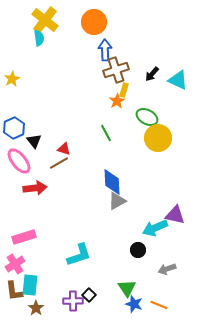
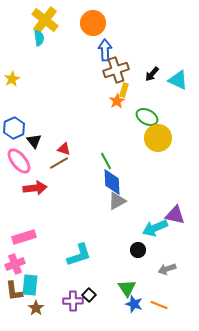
orange circle: moved 1 px left, 1 px down
green line: moved 28 px down
pink cross: rotated 12 degrees clockwise
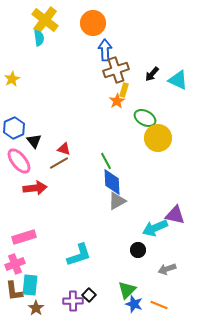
green ellipse: moved 2 px left, 1 px down
green triangle: moved 2 px down; rotated 18 degrees clockwise
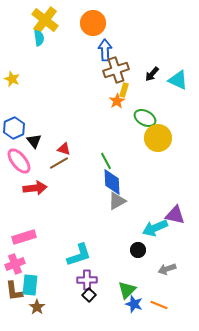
yellow star: rotated 21 degrees counterclockwise
purple cross: moved 14 px right, 21 px up
brown star: moved 1 px right, 1 px up
